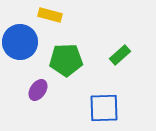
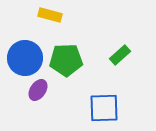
blue circle: moved 5 px right, 16 px down
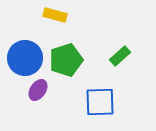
yellow rectangle: moved 5 px right
green rectangle: moved 1 px down
green pentagon: rotated 16 degrees counterclockwise
blue square: moved 4 px left, 6 px up
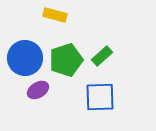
green rectangle: moved 18 px left
purple ellipse: rotated 25 degrees clockwise
blue square: moved 5 px up
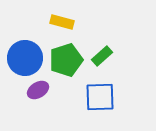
yellow rectangle: moved 7 px right, 7 px down
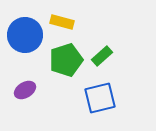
blue circle: moved 23 px up
purple ellipse: moved 13 px left
blue square: moved 1 px down; rotated 12 degrees counterclockwise
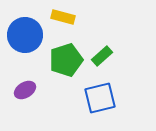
yellow rectangle: moved 1 px right, 5 px up
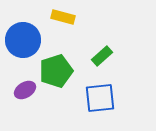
blue circle: moved 2 px left, 5 px down
green pentagon: moved 10 px left, 11 px down
blue square: rotated 8 degrees clockwise
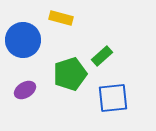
yellow rectangle: moved 2 px left, 1 px down
green pentagon: moved 14 px right, 3 px down
blue square: moved 13 px right
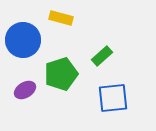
green pentagon: moved 9 px left
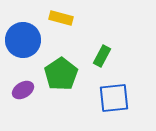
green rectangle: rotated 20 degrees counterclockwise
green pentagon: rotated 16 degrees counterclockwise
purple ellipse: moved 2 px left
blue square: moved 1 px right
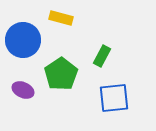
purple ellipse: rotated 55 degrees clockwise
